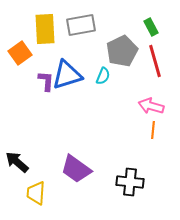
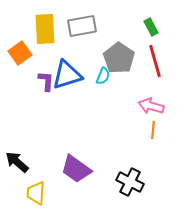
gray rectangle: moved 1 px right, 1 px down
gray pentagon: moved 3 px left, 7 px down; rotated 12 degrees counterclockwise
black cross: rotated 20 degrees clockwise
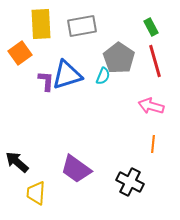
yellow rectangle: moved 4 px left, 5 px up
orange line: moved 14 px down
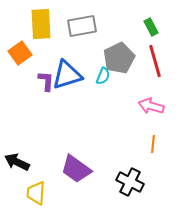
gray pentagon: rotated 12 degrees clockwise
black arrow: rotated 15 degrees counterclockwise
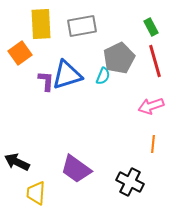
pink arrow: rotated 35 degrees counterclockwise
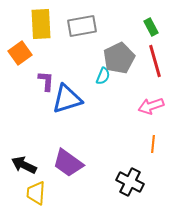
blue triangle: moved 24 px down
black arrow: moved 7 px right, 3 px down
purple trapezoid: moved 8 px left, 6 px up
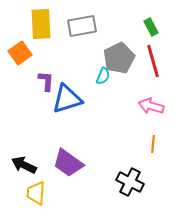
red line: moved 2 px left
pink arrow: rotated 35 degrees clockwise
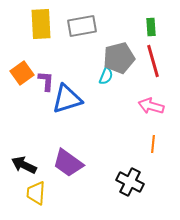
green rectangle: rotated 24 degrees clockwise
orange square: moved 2 px right, 20 px down
gray pentagon: rotated 12 degrees clockwise
cyan semicircle: moved 3 px right
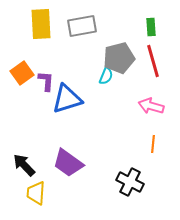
black arrow: rotated 20 degrees clockwise
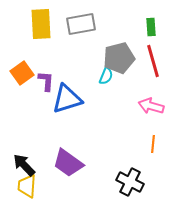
gray rectangle: moved 1 px left, 2 px up
yellow trapezoid: moved 9 px left, 7 px up
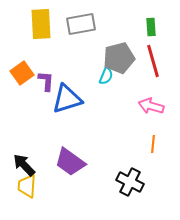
purple trapezoid: moved 2 px right, 1 px up
